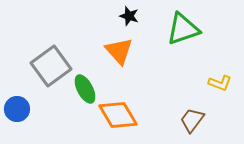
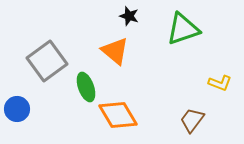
orange triangle: moved 4 px left; rotated 8 degrees counterclockwise
gray square: moved 4 px left, 5 px up
green ellipse: moved 1 px right, 2 px up; rotated 8 degrees clockwise
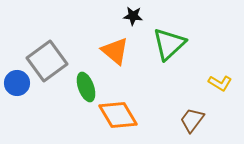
black star: moved 4 px right; rotated 12 degrees counterclockwise
green triangle: moved 14 px left, 15 px down; rotated 24 degrees counterclockwise
yellow L-shape: rotated 10 degrees clockwise
blue circle: moved 26 px up
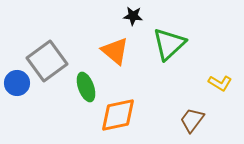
orange diamond: rotated 72 degrees counterclockwise
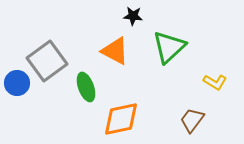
green triangle: moved 3 px down
orange triangle: rotated 12 degrees counterclockwise
yellow L-shape: moved 5 px left, 1 px up
orange diamond: moved 3 px right, 4 px down
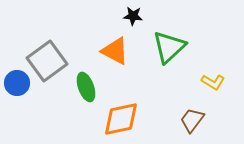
yellow L-shape: moved 2 px left
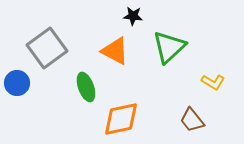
gray square: moved 13 px up
brown trapezoid: rotated 76 degrees counterclockwise
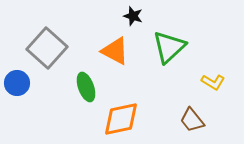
black star: rotated 12 degrees clockwise
gray square: rotated 12 degrees counterclockwise
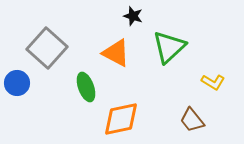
orange triangle: moved 1 px right, 2 px down
